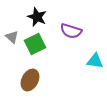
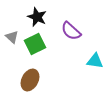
purple semicircle: rotated 25 degrees clockwise
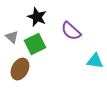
brown ellipse: moved 10 px left, 11 px up
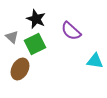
black star: moved 1 px left, 2 px down
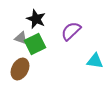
purple semicircle: rotated 95 degrees clockwise
gray triangle: moved 9 px right, 1 px down; rotated 24 degrees counterclockwise
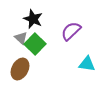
black star: moved 3 px left
gray triangle: rotated 24 degrees clockwise
green square: rotated 20 degrees counterclockwise
cyan triangle: moved 8 px left, 3 px down
